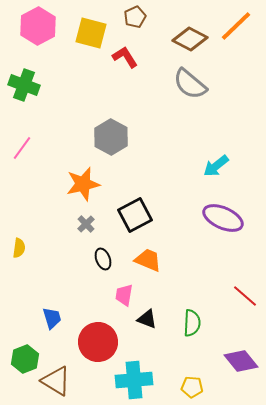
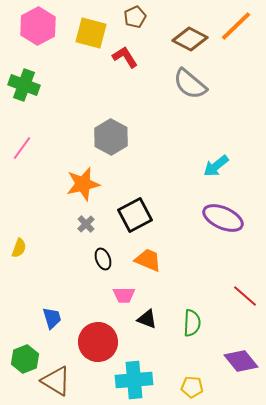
yellow semicircle: rotated 12 degrees clockwise
pink trapezoid: rotated 100 degrees counterclockwise
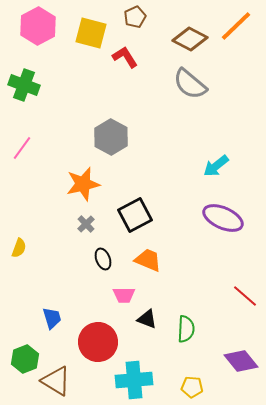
green semicircle: moved 6 px left, 6 px down
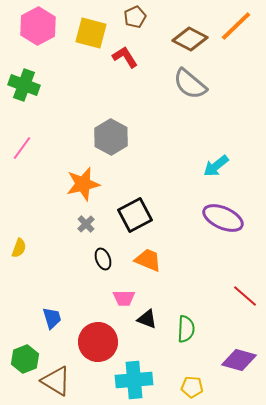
pink trapezoid: moved 3 px down
purple diamond: moved 2 px left, 1 px up; rotated 36 degrees counterclockwise
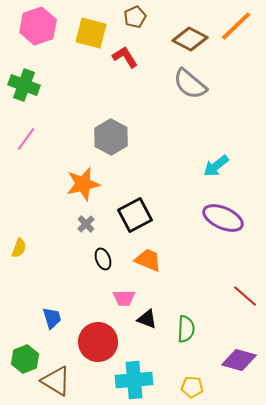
pink hexagon: rotated 9 degrees clockwise
pink line: moved 4 px right, 9 px up
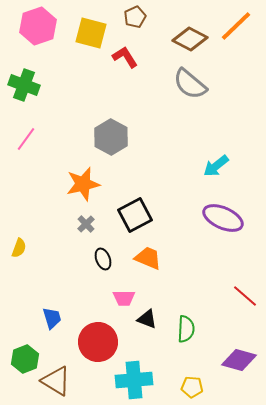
orange trapezoid: moved 2 px up
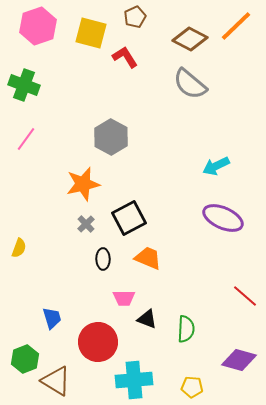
cyan arrow: rotated 12 degrees clockwise
black square: moved 6 px left, 3 px down
black ellipse: rotated 20 degrees clockwise
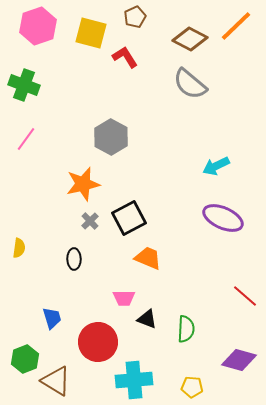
gray cross: moved 4 px right, 3 px up
yellow semicircle: rotated 12 degrees counterclockwise
black ellipse: moved 29 px left
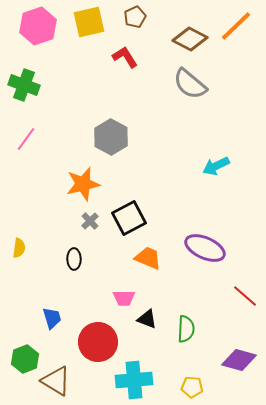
yellow square: moved 2 px left, 11 px up; rotated 28 degrees counterclockwise
purple ellipse: moved 18 px left, 30 px down
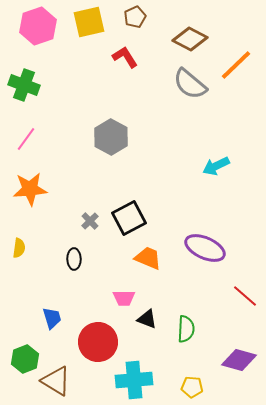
orange line: moved 39 px down
orange star: moved 53 px left, 5 px down; rotated 8 degrees clockwise
